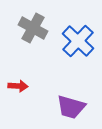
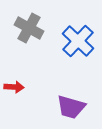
gray cross: moved 4 px left
red arrow: moved 4 px left, 1 px down
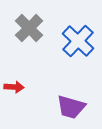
gray cross: rotated 16 degrees clockwise
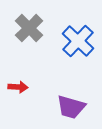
red arrow: moved 4 px right
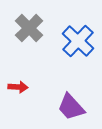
purple trapezoid: rotated 32 degrees clockwise
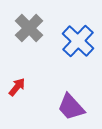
red arrow: moved 1 px left; rotated 54 degrees counterclockwise
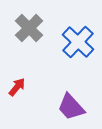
blue cross: moved 1 px down
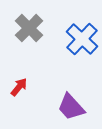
blue cross: moved 4 px right, 3 px up
red arrow: moved 2 px right
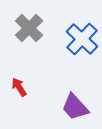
red arrow: rotated 72 degrees counterclockwise
purple trapezoid: moved 4 px right
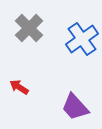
blue cross: rotated 12 degrees clockwise
red arrow: rotated 24 degrees counterclockwise
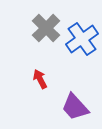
gray cross: moved 17 px right
red arrow: moved 21 px right, 8 px up; rotated 30 degrees clockwise
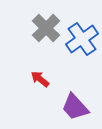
red arrow: rotated 24 degrees counterclockwise
